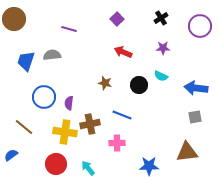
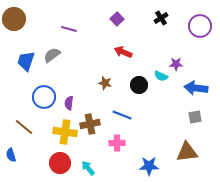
purple star: moved 13 px right, 16 px down
gray semicircle: rotated 30 degrees counterclockwise
blue semicircle: rotated 72 degrees counterclockwise
red circle: moved 4 px right, 1 px up
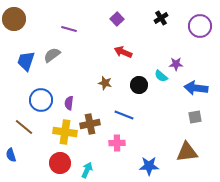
cyan semicircle: rotated 16 degrees clockwise
blue circle: moved 3 px left, 3 px down
blue line: moved 2 px right
cyan arrow: moved 1 px left, 2 px down; rotated 63 degrees clockwise
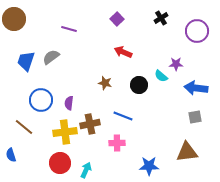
purple circle: moved 3 px left, 5 px down
gray semicircle: moved 1 px left, 2 px down
blue line: moved 1 px left, 1 px down
yellow cross: rotated 15 degrees counterclockwise
cyan arrow: moved 1 px left
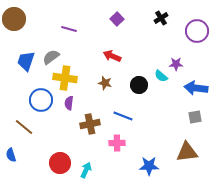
red arrow: moved 11 px left, 4 px down
yellow cross: moved 54 px up; rotated 15 degrees clockwise
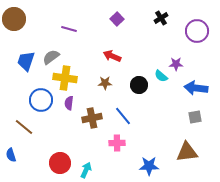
brown star: rotated 16 degrees counterclockwise
blue line: rotated 30 degrees clockwise
brown cross: moved 2 px right, 6 px up
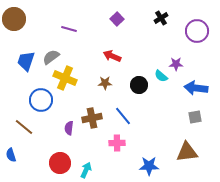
yellow cross: rotated 15 degrees clockwise
purple semicircle: moved 25 px down
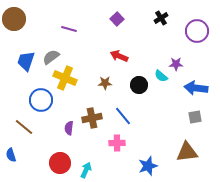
red arrow: moved 7 px right
blue star: moved 1 px left; rotated 18 degrees counterclockwise
